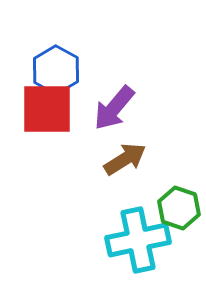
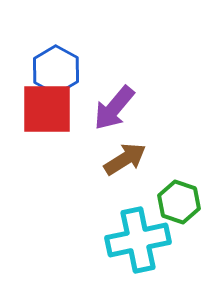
green hexagon: moved 6 px up
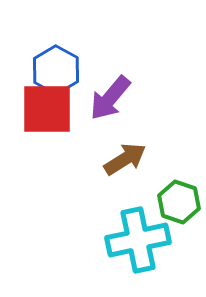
purple arrow: moved 4 px left, 10 px up
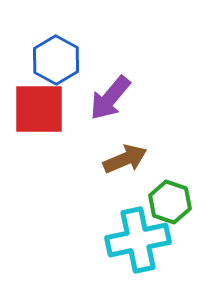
blue hexagon: moved 10 px up
red square: moved 8 px left
brown arrow: rotated 9 degrees clockwise
green hexagon: moved 9 px left
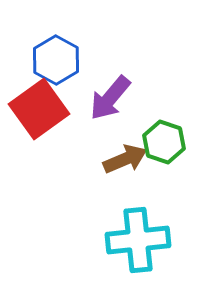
red square: rotated 36 degrees counterclockwise
green hexagon: moved 6 px left, 60 px up
cyan cross: rotated 6 degrees clockwise
